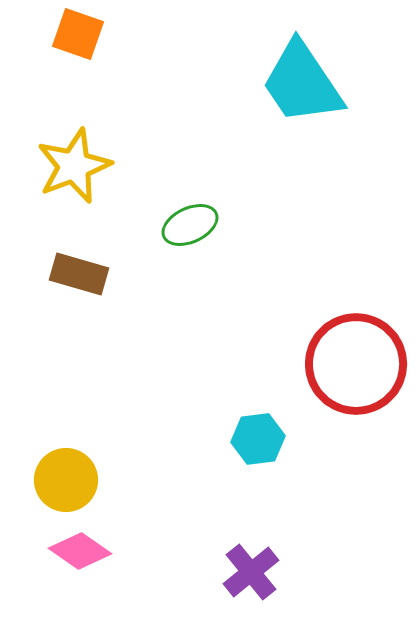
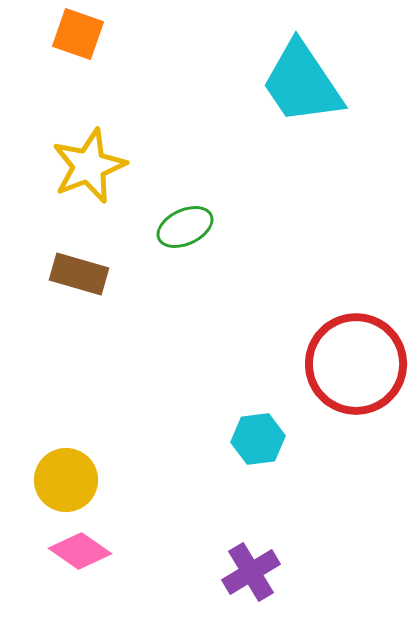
yellow star: moved 15 px right
green ellipse: moved 5 px left, 2 px down
purple cross: rotated 8 degrees clockwise
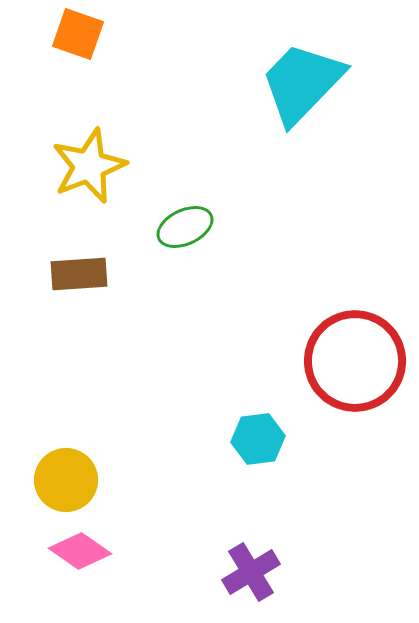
cyan trapezoid: rotated 78 degrees clockwise
brown rectangle: rotated 20 degrees counterclockwise
red circle: moved 1 px left, 3 px up
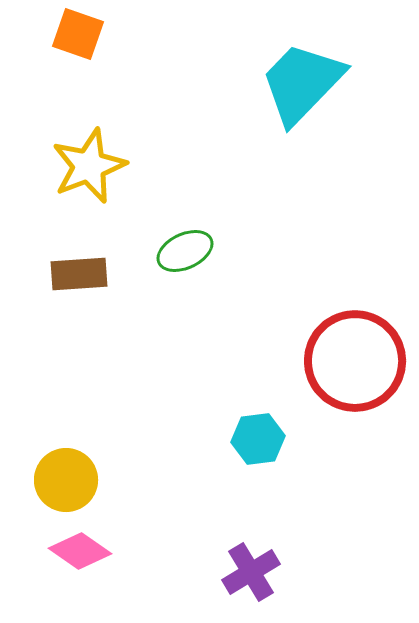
green ellipse: moved 24 px down
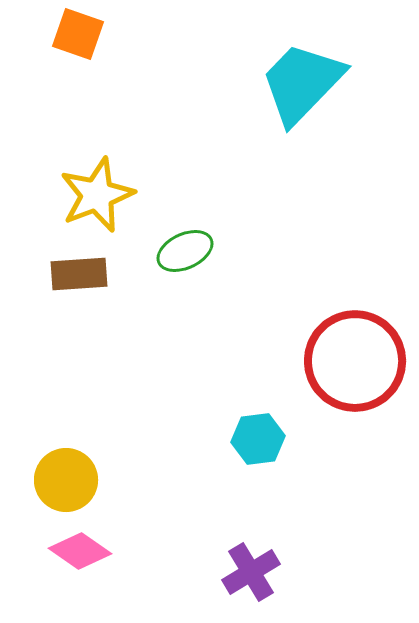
yellow star: moved 8 px right, 29 px down
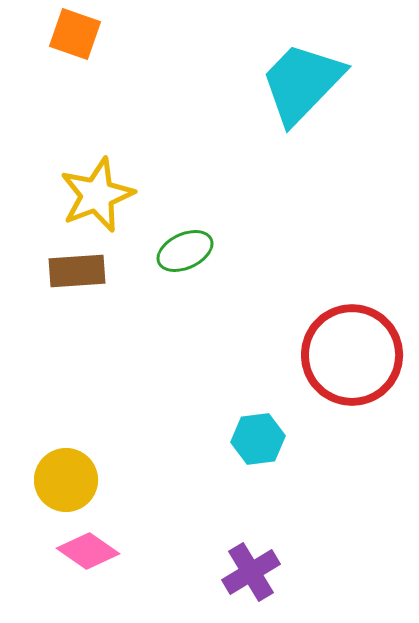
orange square: moved 3 px left
brown rectangle: moved 2 px left, 3 px up
red circle: moved 3 px left, 6 px up
pink diamond: moved 8 px right
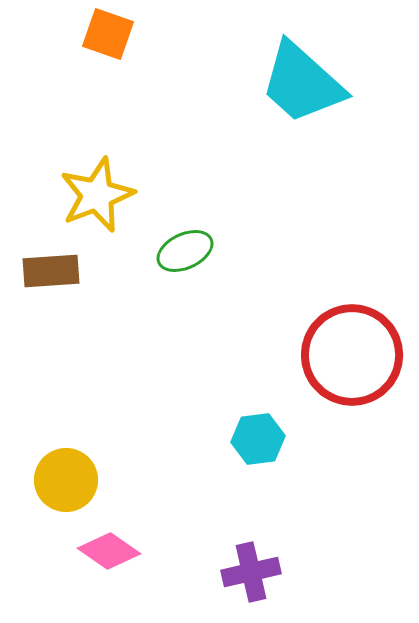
orange square: moved 33 px right
cyan trapezoid: rotated 92 degrees counterclockwise
brown rectangle: moved 26 px left
pink diamond: moved 21 px right
purple cross: rotated 18 degrees clockwise
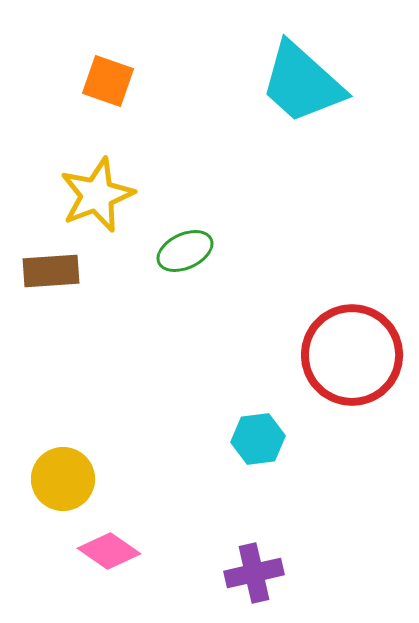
orange square: moved 47 px down
yellow circle: moved 3 px left, 1 px up
purple cross: moved 3 px right, 1 px down
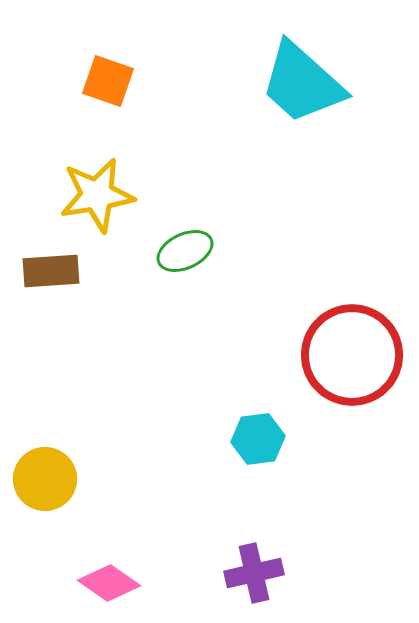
yellow star: rotated 12 degrees clockwise
yellow circle: moved 18 px left
pink diamond: moved 32 px down
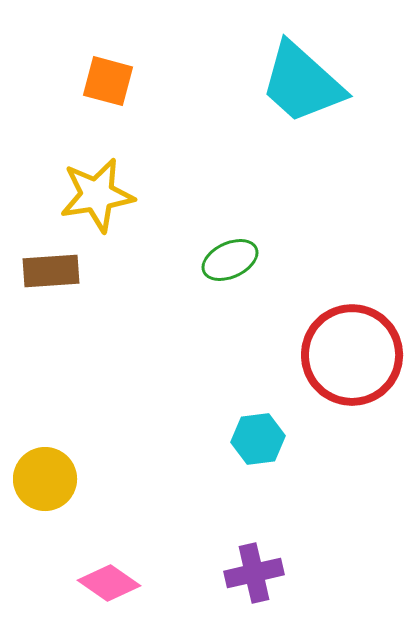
orange square: rotated 4 degrees counterclockwise
green ellipse: moved 45 px right, 9 px down
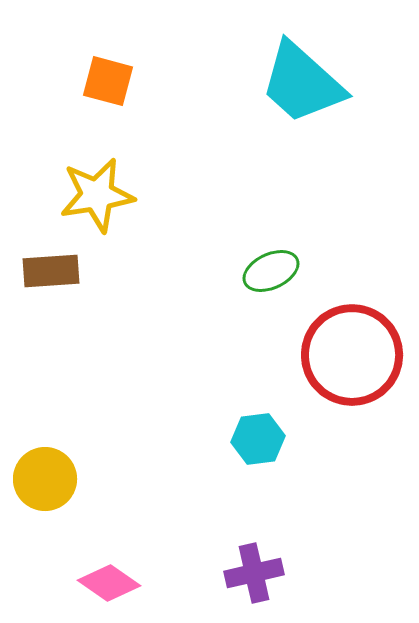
green ellipse: moved 41 px right, 11 px down
